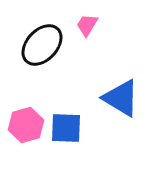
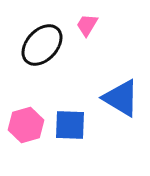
blue square: moved 4 px right, 3 px up
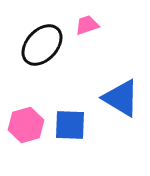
pink trapezoid: rotated 40 degrees clockwise
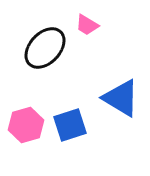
pink trapezoid: rotated 130 degrees counterclockwise
black ellipse: moved 3 px right, 3 px down
blue square: rotated 20 degrees counterclockwise
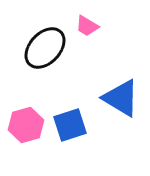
pink trapezoid: moved 1 px down
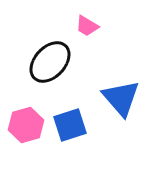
black ellipse: moved 5 px right, 14 px down
blue triangle: rotated 18 degrees clockwise
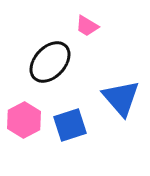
pink hexagon: moved 2 px left, 5 px up; rotated 12 degrees counterclockwise
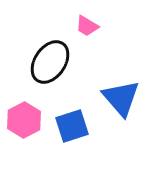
black ellipse: rotated 9 degrees counterclockwise
blue square: moved 2 px right, 1 px down
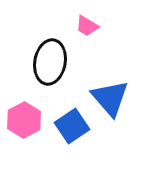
black ellipse: rotated 24 degrees counterclockwise
blue triangle: moved 11 px left
blue square: rotated 16 degrees counterclockwise
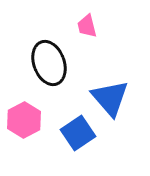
pink trapezoid: rotated 45 degrees clockwise
black ellipse: moved 1 px left, 1 px down; rotated 30 degrees counterclockwise
blue square: moved 6 px right, 7 px down
